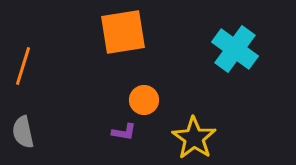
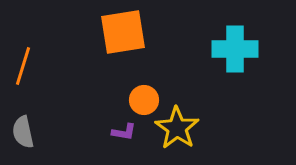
cyan cross: rotated 36 degrees counterclockwise
yellow star: moved 17 px left, 10 px up
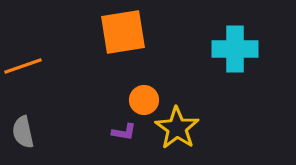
orange line: rotated 54 degrees clockwise
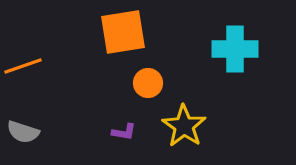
orange circle: moved 4 px right, 17 px up
yellow star: moved 7 px right, 2 px up
gray semicircle: rotated 60 degrees counterclockwise
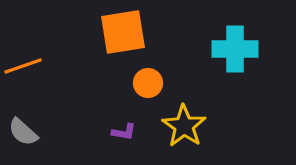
gray semicircle: rotated 24 degrees clockwise
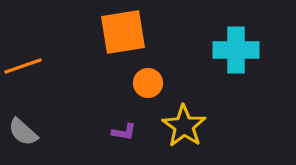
cyan cross: moved 1 px right, 1 px down
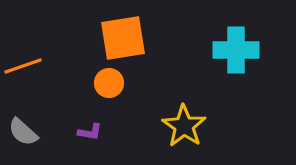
orange square: moved 6 px down
orange circle: moved 39 px left
purple L-shape: moved 34 px left
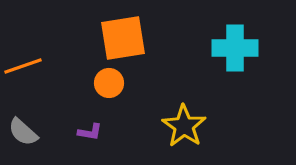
cyan cross: moved 1 px left, 2 px up
